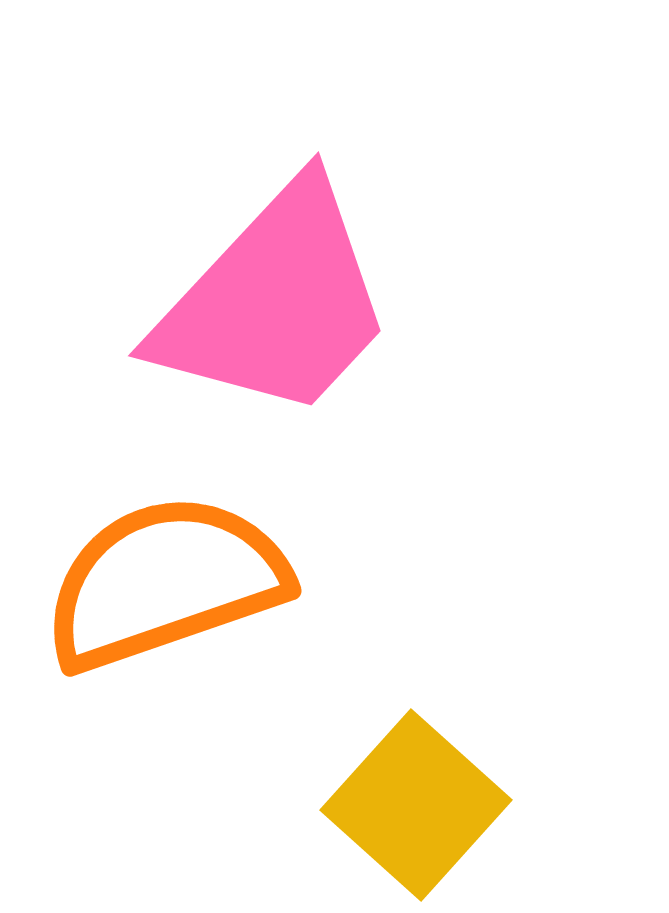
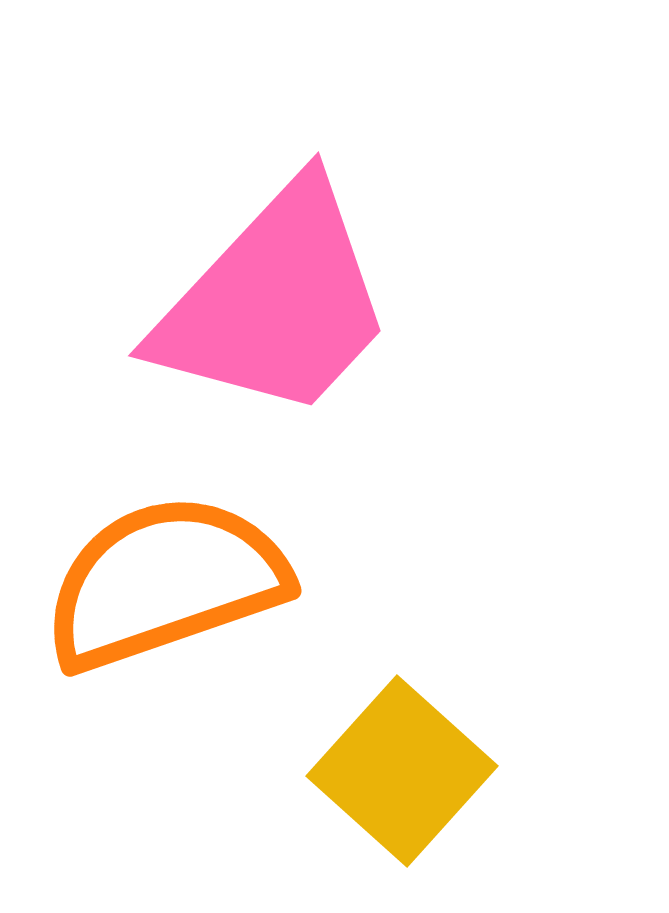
yellow square: moved 14 px left, 34 px up
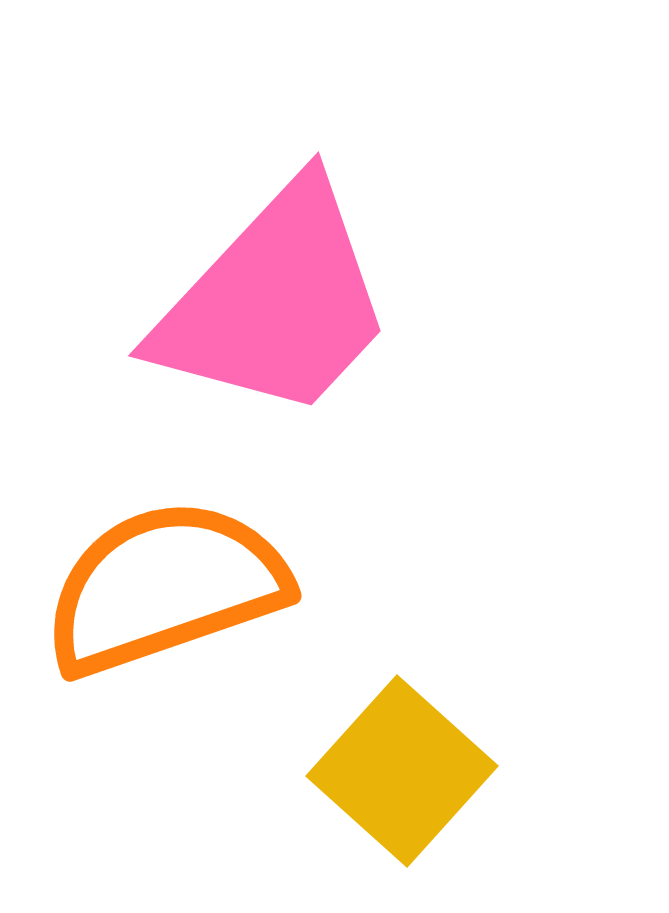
orange semicircle: moved 5 px down
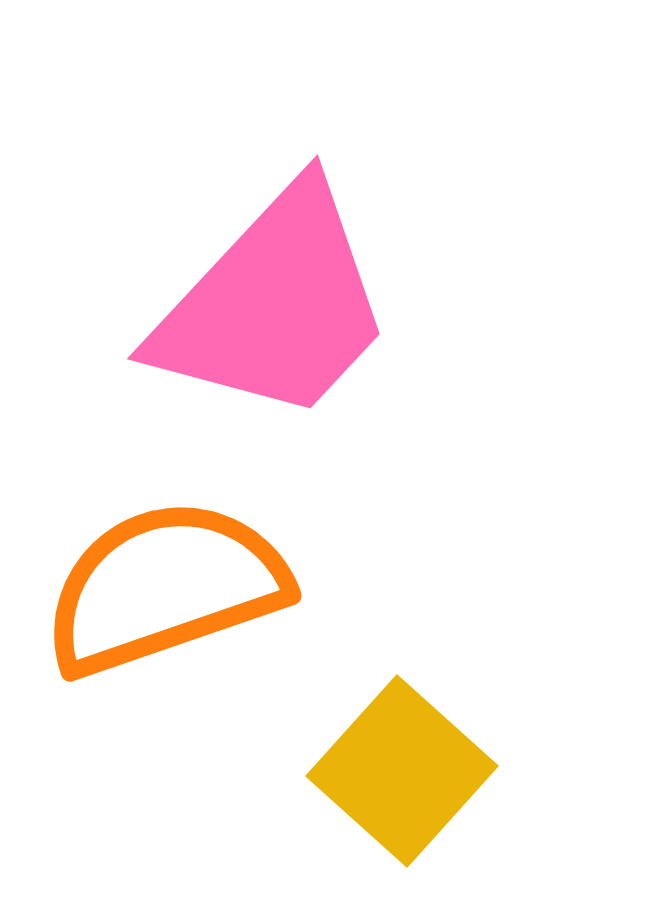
pink trapezoid: moved 1 px left, 3 px down
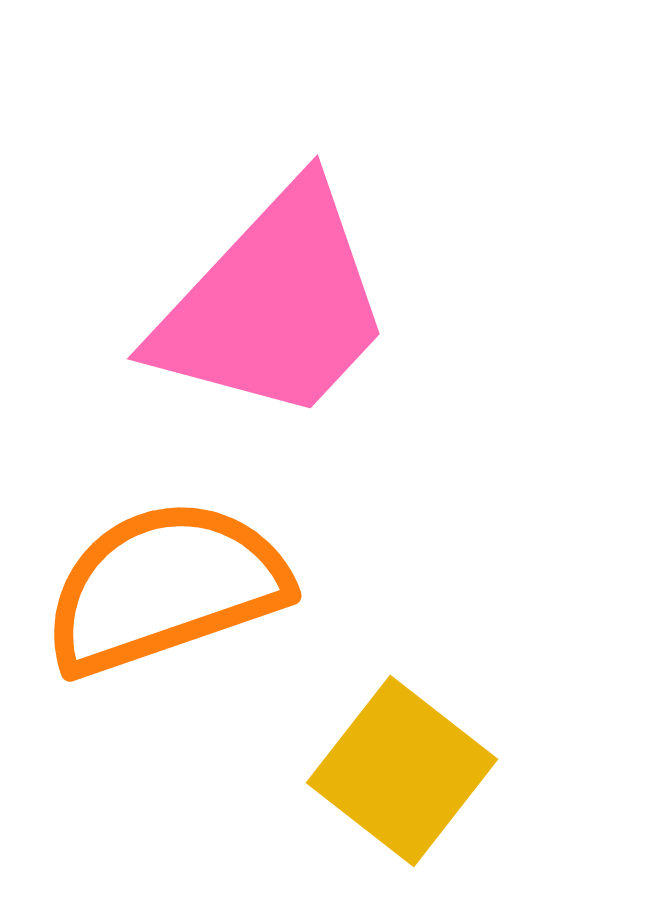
yellow square: rotated 4 degrees counterclockwise
